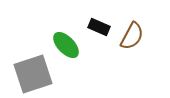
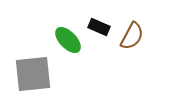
green ellipse: moved 2 px right, 5 px up
gray square: rotated 12 degrees clockwise
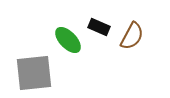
gray square: moved 1 px right, 1 px up
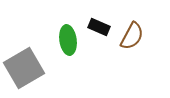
green ellipse: rotated 36 degrees clockwise
gray square: moved 10 px left, 5 px up; rotated 24 degrees counterclockwise
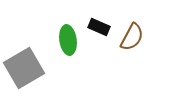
brown semicircle: moved 1 px down
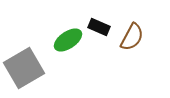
green ellipse: rotated 64 degrees clockwise
